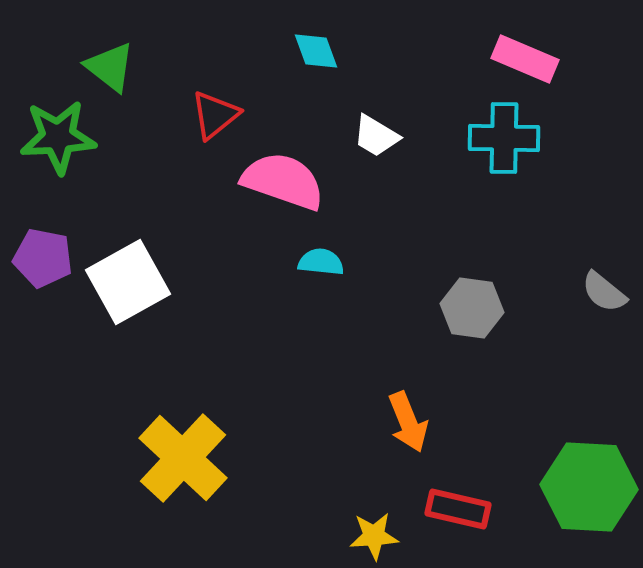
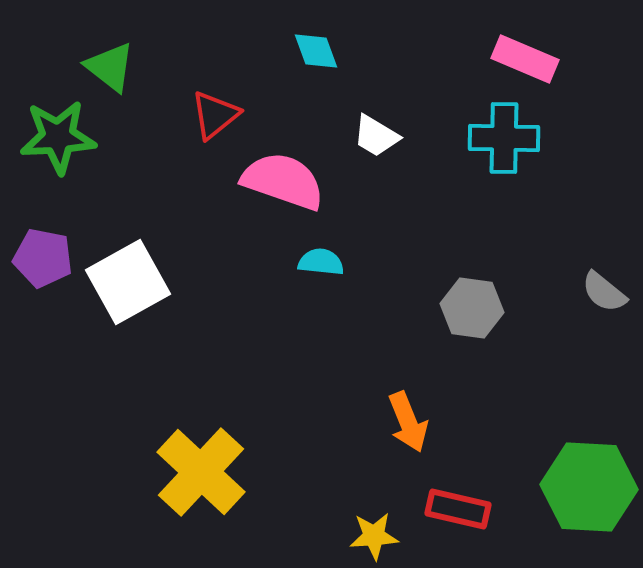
yellow cross: moved 18 px right, 14 px down
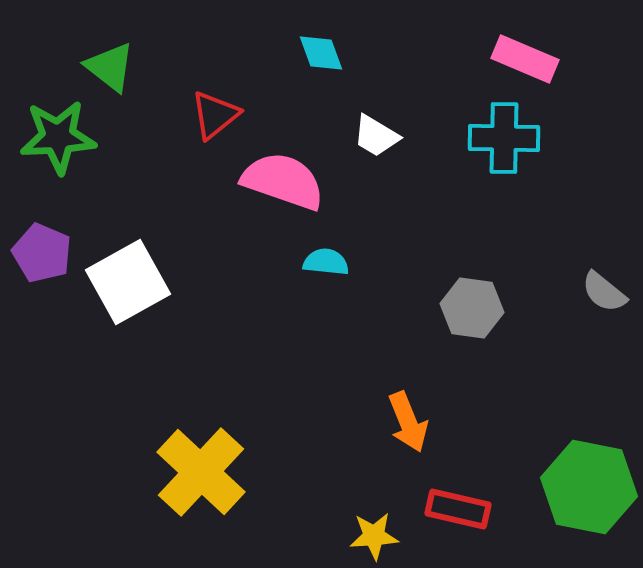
cyan diamond: moved 5 px right, 2 px down
purple pentagon: moved 1 px left, 5 px up; rotated 12 degrees clockwise
cyan semicircle: moved 5 px right
green hexagon: rotated 8 degrees clockwise
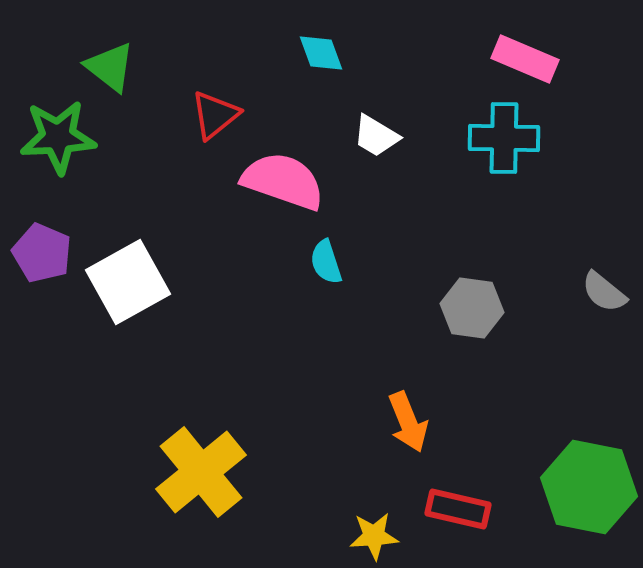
cyan semicircle: rotated 114 degrees counterclockwise
yellow cross: rotated 8 degrees clockwise
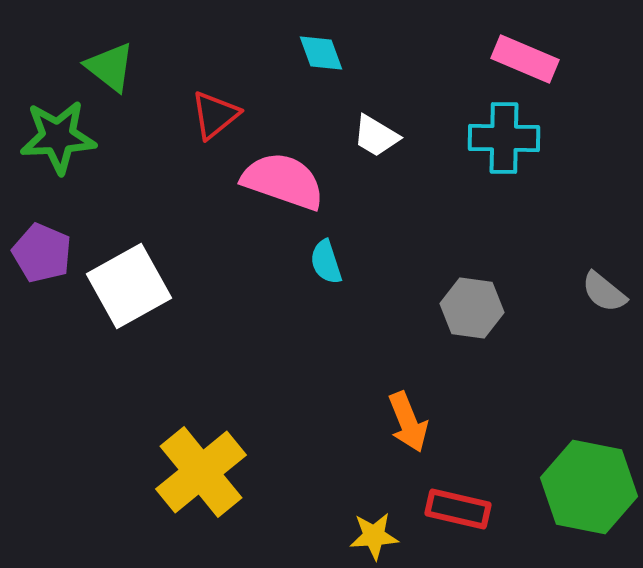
white square: moved 1 px right, 4 px down
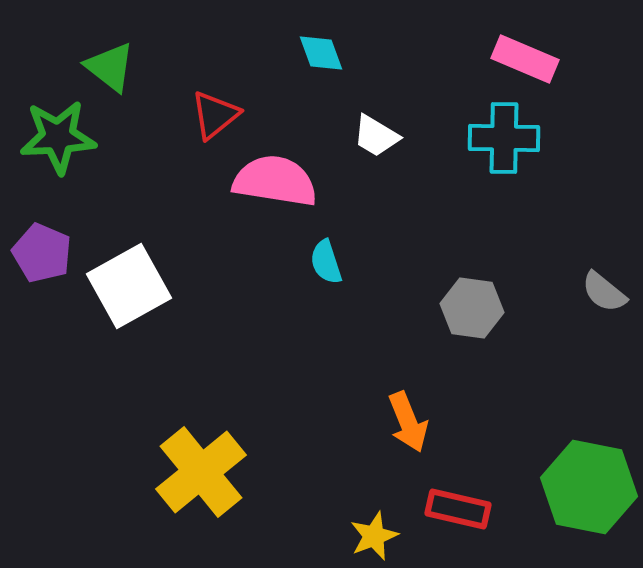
pink semicircle: moved 8 px left; rotated 10 degrees counterclockwise
yellow star: rotated 18 degrees counterclockwise
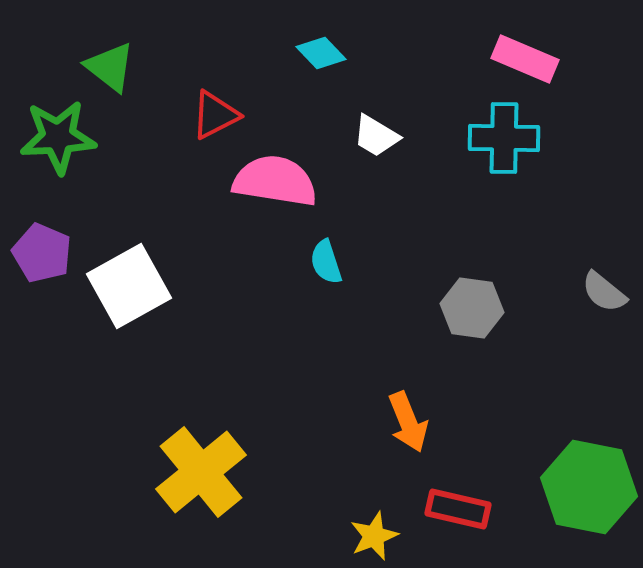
cyan diamond: rotated 24 degrees counterclockwise
red triangle: rotated 12 degrees clockwise
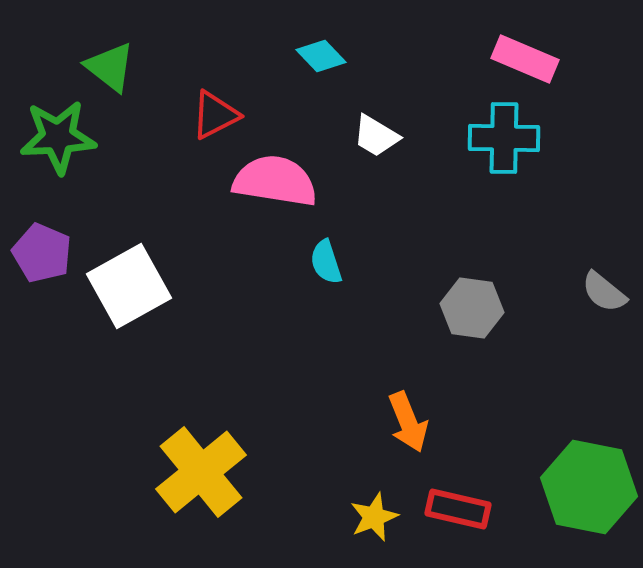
cyan diamond: moved 3 px down
yellow star: moved 19 px up
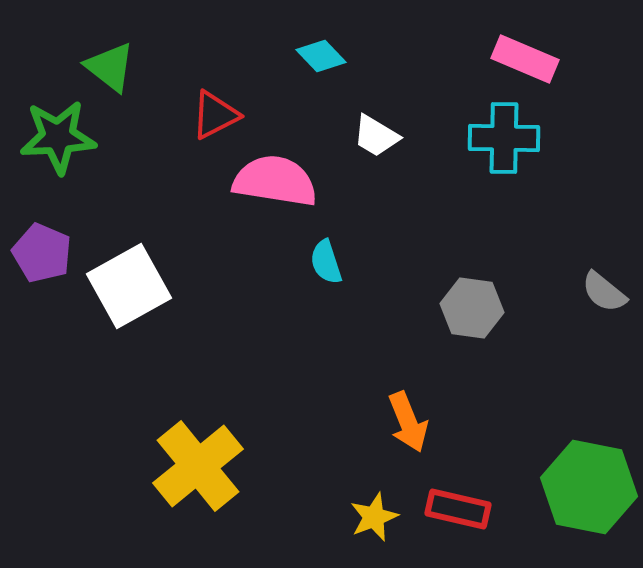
yellow cross: moved 3 px left, 6 px up
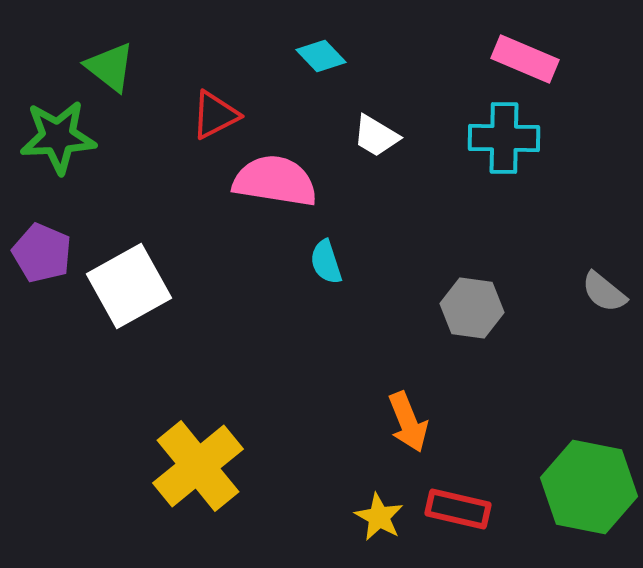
yellow star: moved 5 px right; rotated 21 degrees counterclockwise
